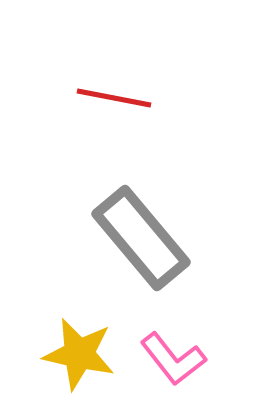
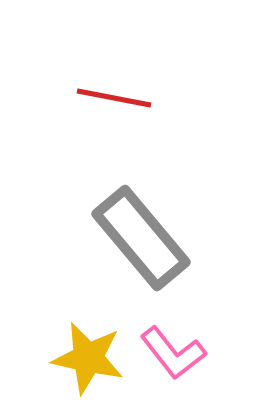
yellow star: moved 9 px right, 4 px down
pink L-shape: moved 6 px up
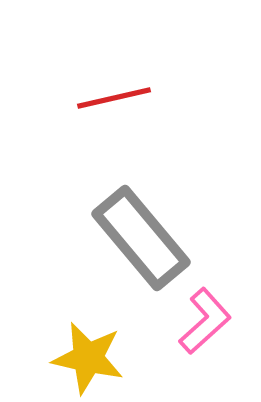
red line: rotated 24 degrees counterclockwise
pink L-shape: moved 32 px right, 32 px up; rotated 94 degrees counterclockwise
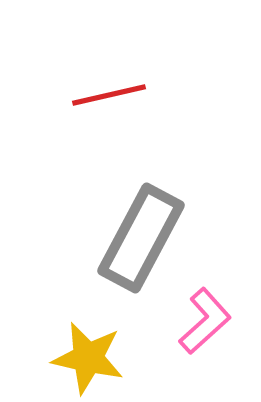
red line: moved 5 px left, 3 px up
gray rectangle: rotated 68 degrees clockwise
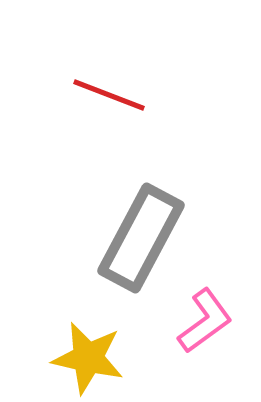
red line: rotated 34 degrees clockwise
pink L-shape: rotated 6 degrees clockwise
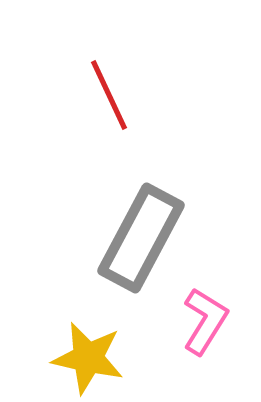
red line: rotated 44 degrees clockwise
pink L-shape: rotated 22 degrees counterclockwise
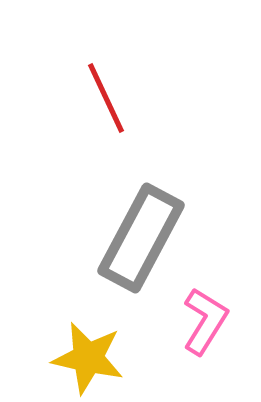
red line: moved 3 px left, 3 px down
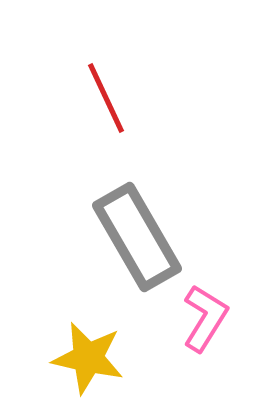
gray rectangle: moved 4 px left, 1 px up; rotated 58 degrees counterclockwise
pink L-shape: moved 3 px up
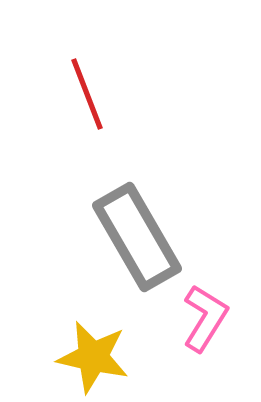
red line: moved 19 px left, 4 px up; rotated 4 degrees clockwise
yellow star: moved 5 px right, 1 px up
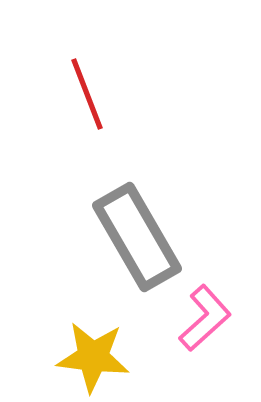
pink L-shape: rotated 16 degrees clockwise
yellow star: rotated 6 degrees counterclockwise
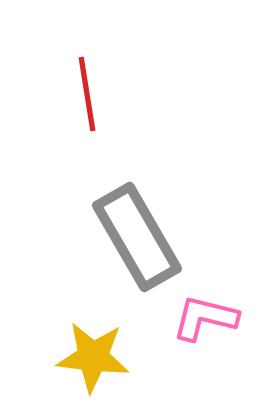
red line: rotated 12 degrees clockwise
pink L-shape: rotated 124 degrees counterclockwise
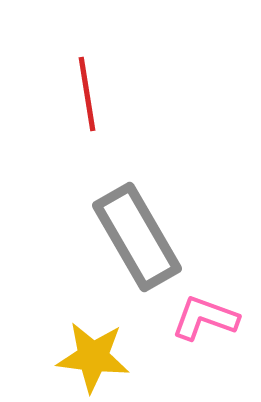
pink L-shape: rotated 6 degrees clockwise
